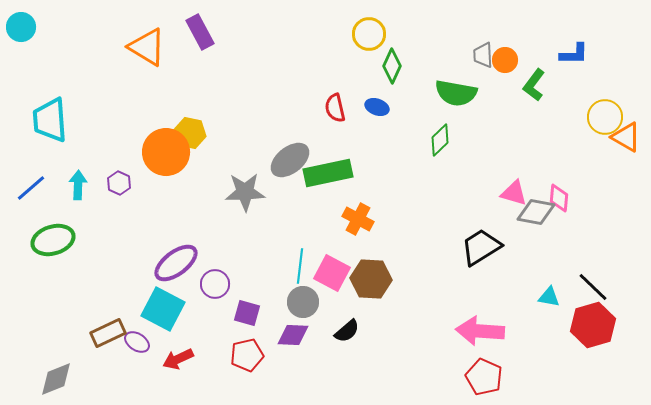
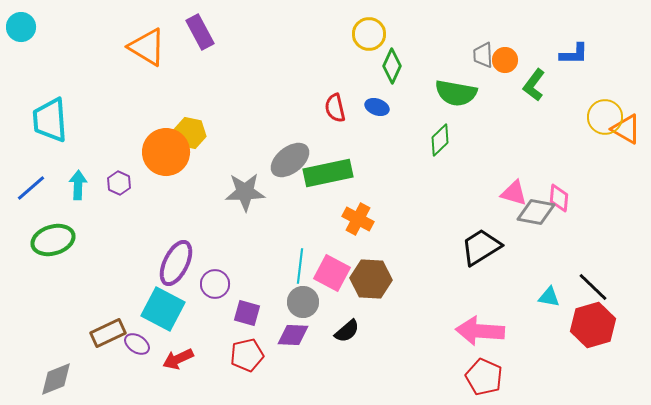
orange triangle at (626, 137): moved 8 px up
purple ellipse at (176, 263): rotated 27 degrees counterclockwise
purple ellipse at (137, 342): moved 2 px down
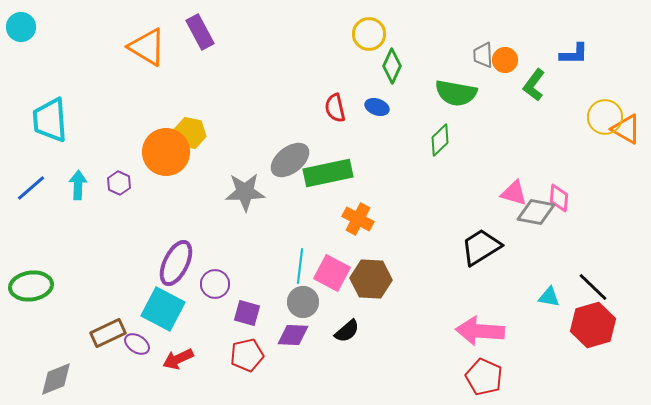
green ellipse at (53, 240): moved 22 px left, 46 px down; rotated 9 degrees clockwise
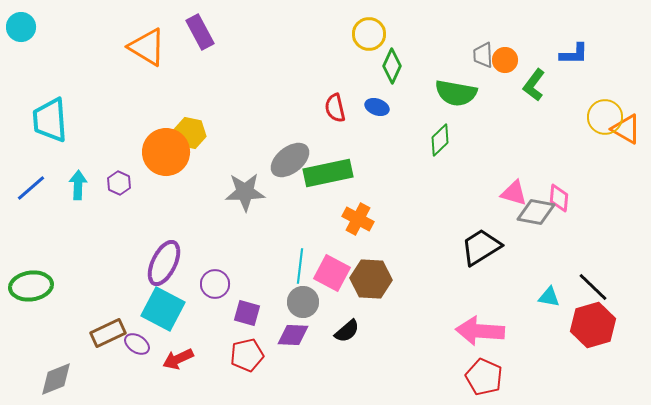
purple ellipse at (176, 263): moved 12 px left
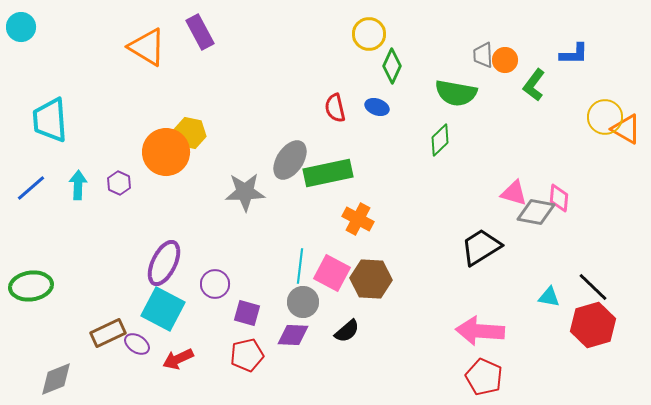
gray ellipse at (290, 160): rotated 18 degrees counterclockwise
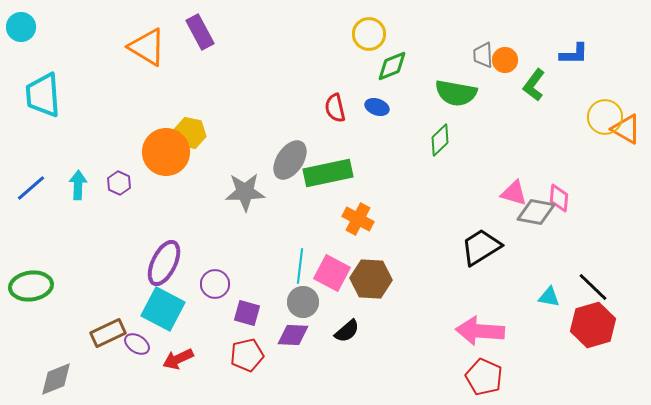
green diamond at (392, 66): rotated 44 degrees clockwise
cyan trapezoid at (50, 120): moved 7 px left, 25 px up
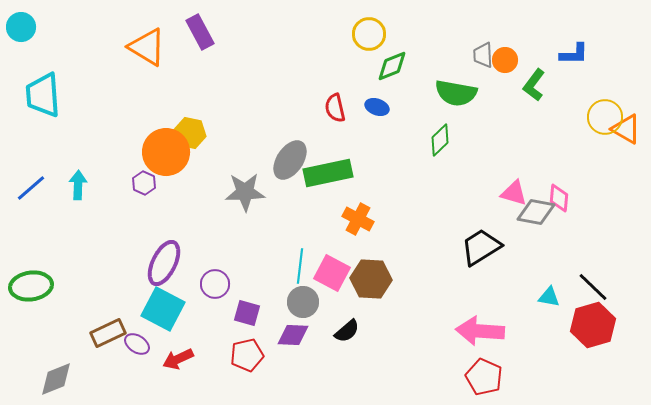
purple hexagon at (119, 183): moved 25 px right
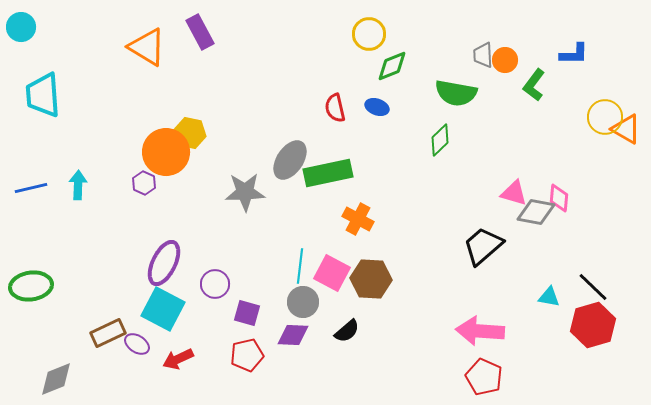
blue line at (31, 188): rotated 28 degrees clockwise
black trapezoid at (481, 247): moved 2 px right, 1 px up; rotated 9 degrees counterclockwise
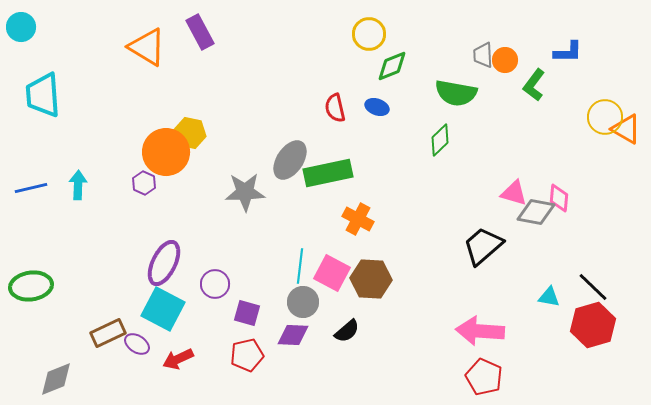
blue L-shape at (574, 54): moved 6 px left, 2 px up
